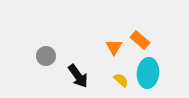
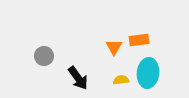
orange rectangle: moved 1 px left; rotated 48 degrees counterclockwise
gray circle: moved 2 px left
black arrow: moved 2 px down
yellow semicircle: rotated 49 degrees counterclockwise
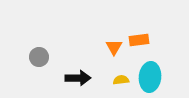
gray circle: moved 5 px left, 1 px down
cyan ellipse: moved 2 px right, 4 px down
black arrow: rotated 55 degrees counterclockwise
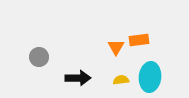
orange triangle: moved 2 px right
